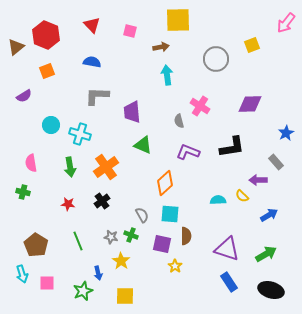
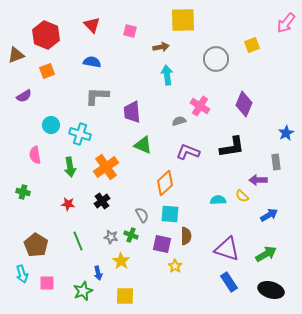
yellow square at (178, 20): moved 5 px right
brown triangle at (16, 47): moved 8 px down; rotated 18 degrees clockwise
purple diamond at (250, 104): moved 6 px left; rotated 65 degrees counterclockwise
gray semicircle at (179, 121): rotated 88 degrees clockwise
gray rectangle at (276, 162): rotated 35 degrees clockwise
pink semicircle at (31, 163): moved 4 px right, 8 px up
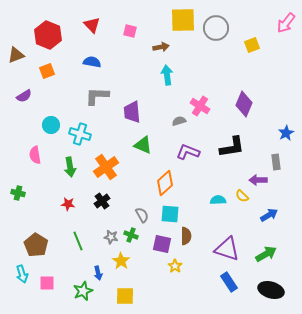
red hexagon at (46, 35): moved 2 px right
gray circle at (216, 59): moved 31 px up
green cross at (23, 192): moved 5 px left, 1 px down
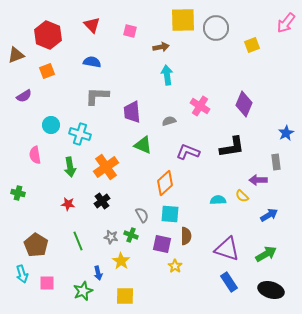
gray semicircle at (179, 121): moved 10 px left
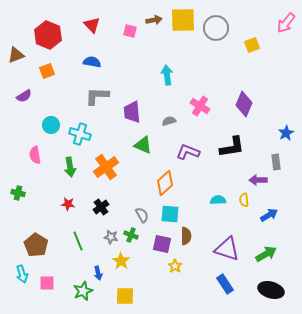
brown arrow at (161, 47): moved 7 px left, 27 px up
yellow semicircle at (242, 196): moved 2 px right, 4 px down; rotated 40 degrees clockwise
black cross at (102, 201): moved 1 px left, 6 px down
blue rectangle at (229, 282): moved 4 px left, 2 px down
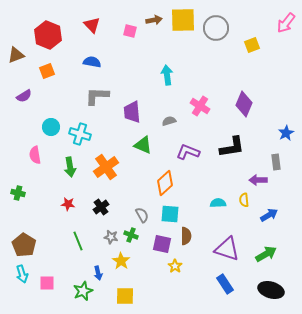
cyan circle at (51, 125): moved 2 px down
cyan semicircle at (218, 200): moved 3 px down
brown pentagon at (36, 245): moved 12 px left
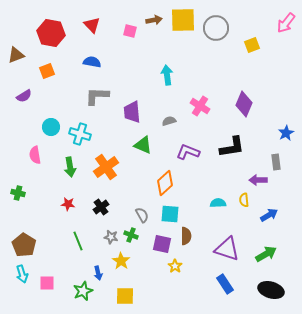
red hexagon at (48, 35): moved 3 px right, 2 px up; rotated 12 degrees counterclockwise
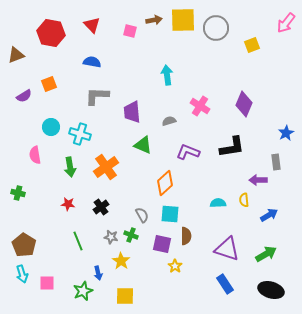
orange square at (47, 71): moved 2 px right, 13 px down
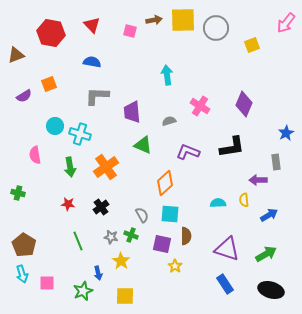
cyan circle at (51, 127): moved 4 px right, 1 px up
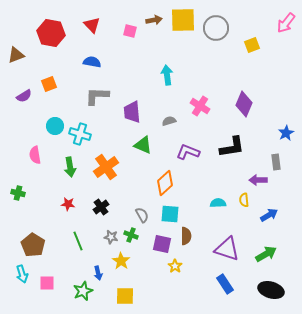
brown pentagon at (24, 245): moved 9 px right
